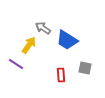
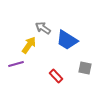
purple line: rotated 49 degrees counterclockwise
red rectangle: moved 5 px left, 1 px down; rotated 40 degrees counterclockwise
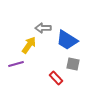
gray arrow: rotated 35 degrees counterclockwise
gray square: moved 12 px left, 4 px up
red rectangle: moved 2 px down
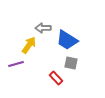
gray square: moved 2 px left, 1 px up
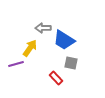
blue trapezoid: moved 3 px left
yellow arrow: moved 1 px right, 3 px down
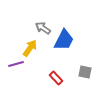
gray arrow: rotated 35 degrees clockwise
blue trapezoid: rotated 95 degrees counterclockwise
gray square: moved 14 px right, 9 px down
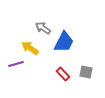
blue trapezoid: moved 2 px down
yellow arrow: rotated 90 degrees counterclockwise
gray square: moved 1 px right
red rectangle: moved 7 px right, 4 px up
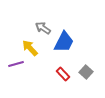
yellow arrow: rotated 12 degrees clockwise
gray square: rotated 32 degrees clockwise
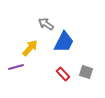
gray arrow: moved 3 px right, 4 px up
yellow arrow: rotated 84 degrees clockwise
purple line: moved 3 px down
gray square: rotated 24 degrees counterclockwise
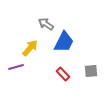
gray square: moved 5 px right, 1 px up; rotated 24 degrees counterclockwise
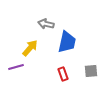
gray arrow: rotated 21 degrees counterclockwise
blue trapezoid: moved 3 px right; rotated 15 degrees counterclockwise
red rectangle: rotated 24 degrees clockwise
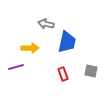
yellow arrow: rotated 48 degrees clockwise
gray square: rotated 16 degrees clockwise
